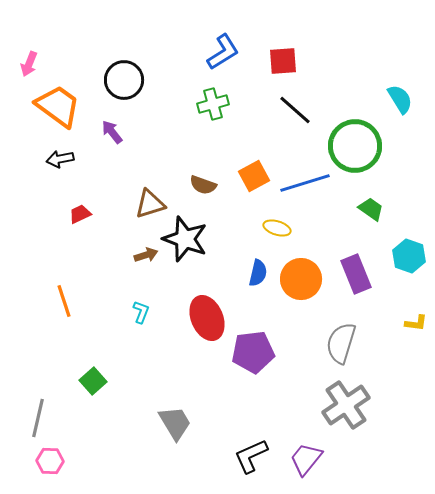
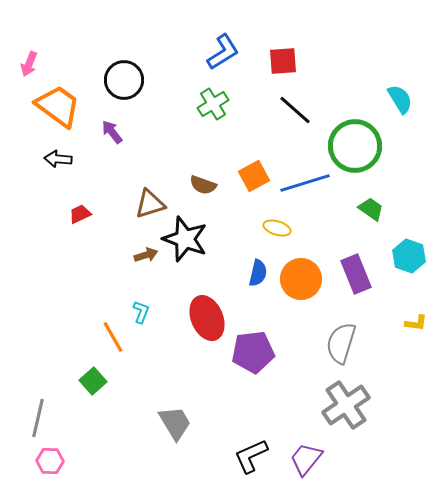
green cross: rotated 16 degrees counterclockwise
black arrow: moved 2 px left; rotated 16 degrees clockwise
orange line: moved 49 px right, 36 px down; rotated 12 degrees counterclockwise
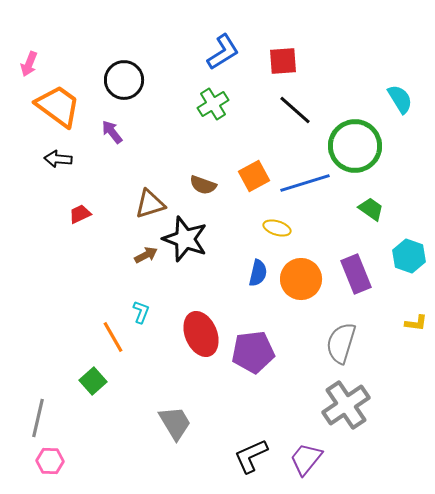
brown arrow: rotated 10 degrees counterclockwise
red ellipse: moved 6 px left, 16 px down
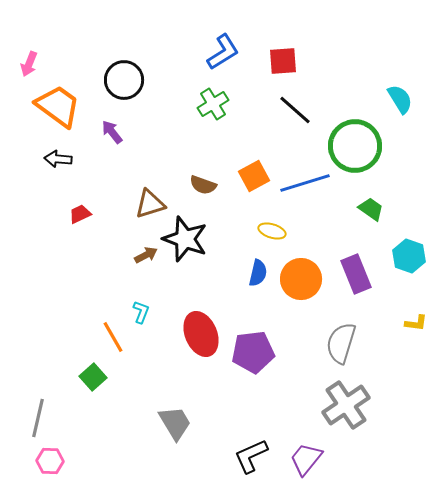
yellow ellipse: moved 5 px left, 3 px down
green square: moved 4 px up
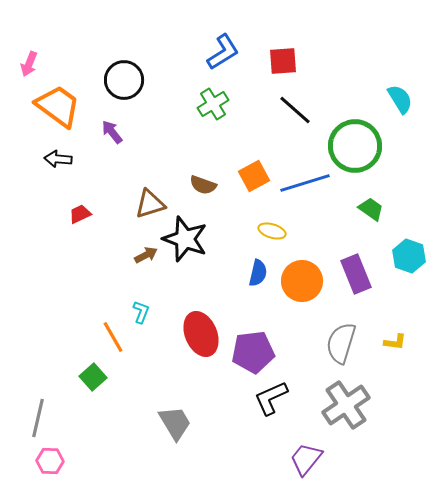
orange circle: moved 1 px right, 2 px down
yellow L-shape: moved 21 px left, 19 px down
black L-shape: moved 20 px right, 58 px up
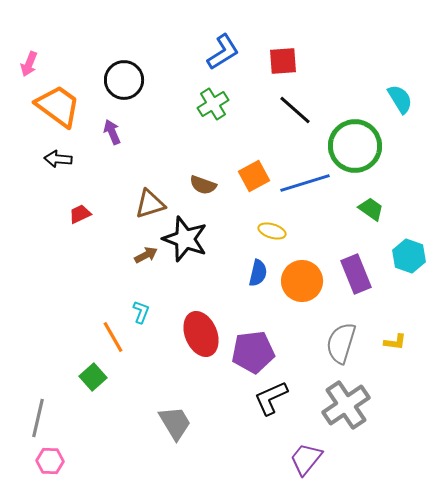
purple arrow: rotated 15 degrees clockwise
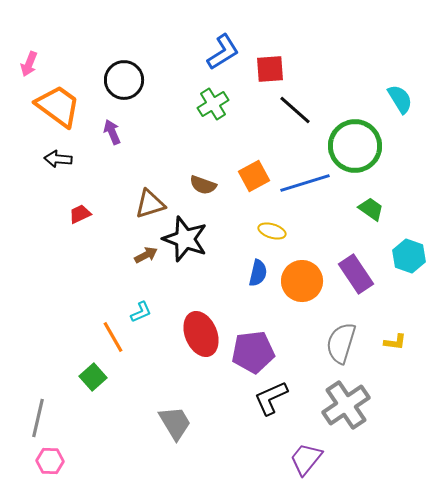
red square: moved 13 px left, 8 px down
purple rectangle: rotated 12 degrees counterclockwise
cyan L-shape: rotated 45 degrees clockwise
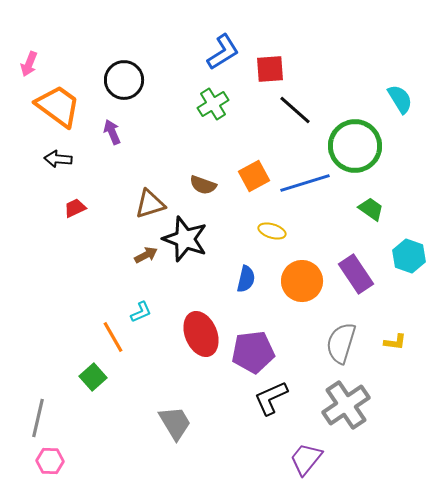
red trapezoid: moved 5 px left, 6 px up
blue semicircle: moved 12 px left, 6 px down
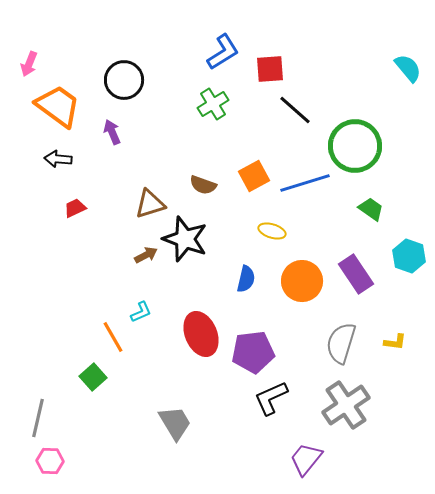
cyan semicircle: moved 8 px right, 31 px up; rotated 8 degrees counterclockwise
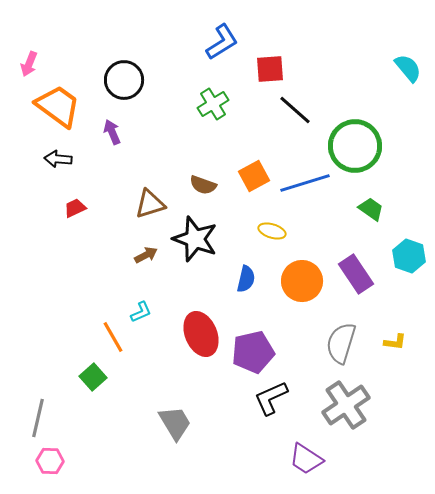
blue L-shape: moved 1 px left, 10 px up
black star: moved 10 px right
purple pentagon: rotated 6 degrees counterclockwise
purple trapezoid: rotated 96 degrees counterclockwise
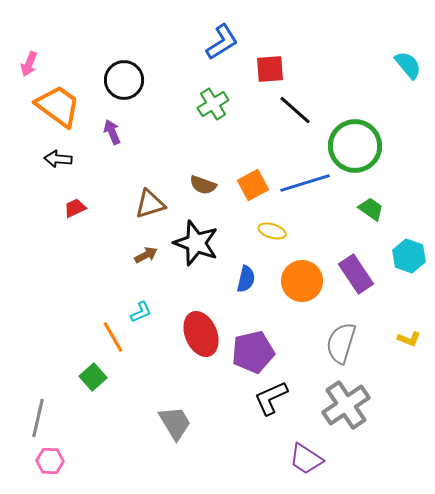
cyan semicircle: moved 3 px up
orange square: moved 1 px left, 9 px down
black star: moved 1 px right, 4 px down
yellow L-shape: moved 14 px right, 3 px up; rotated 15 degrees clockwise
